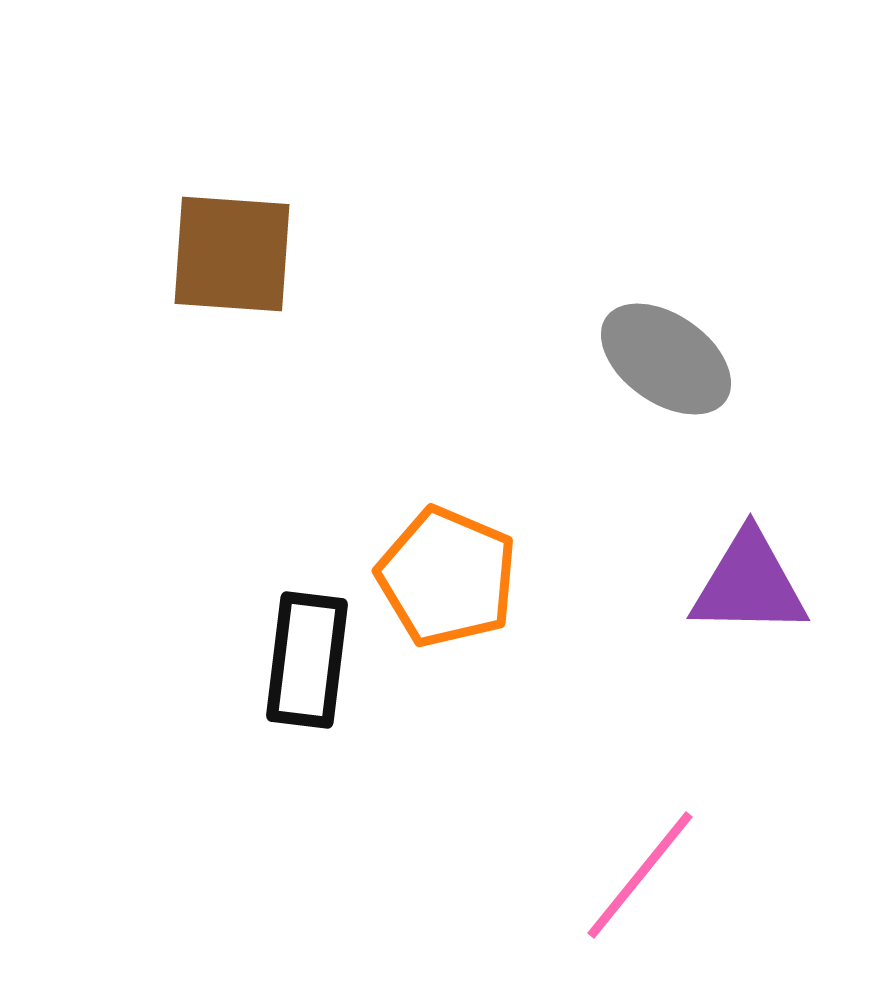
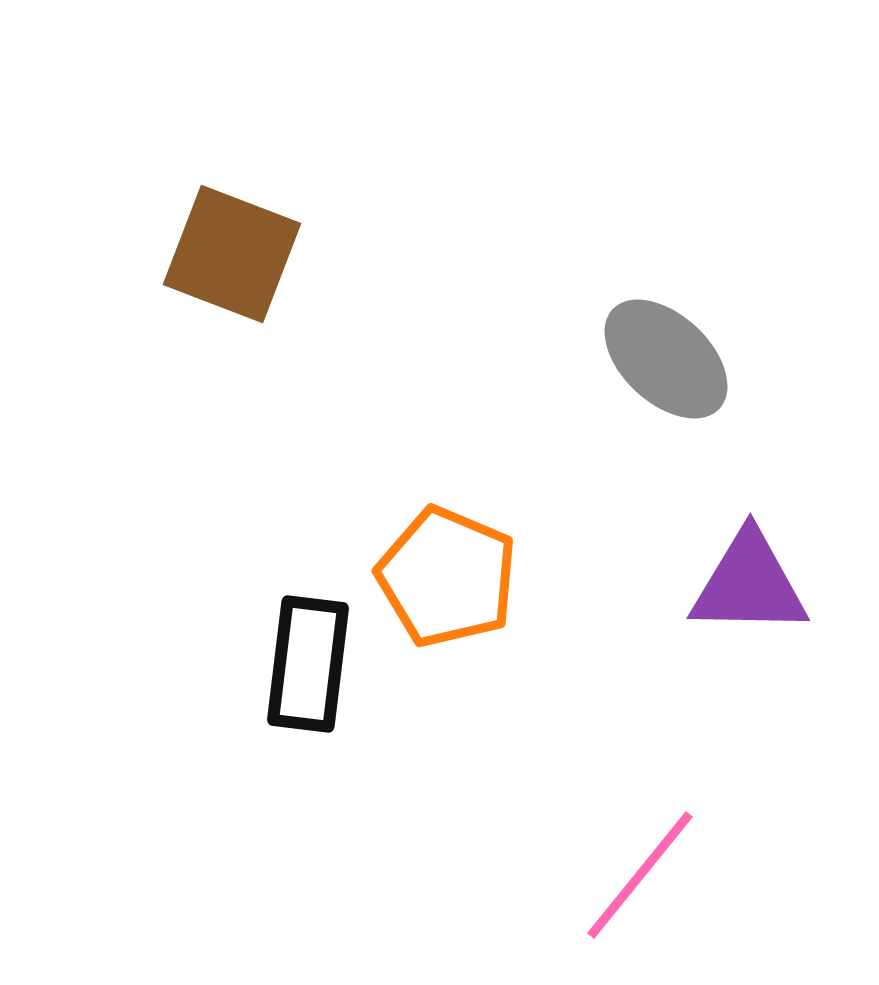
brown square: rotated 17 degrees clockwise
gray ellipse: rotated 8 degrees clockwise
black rectangle: moved 1 px right, 4 px down
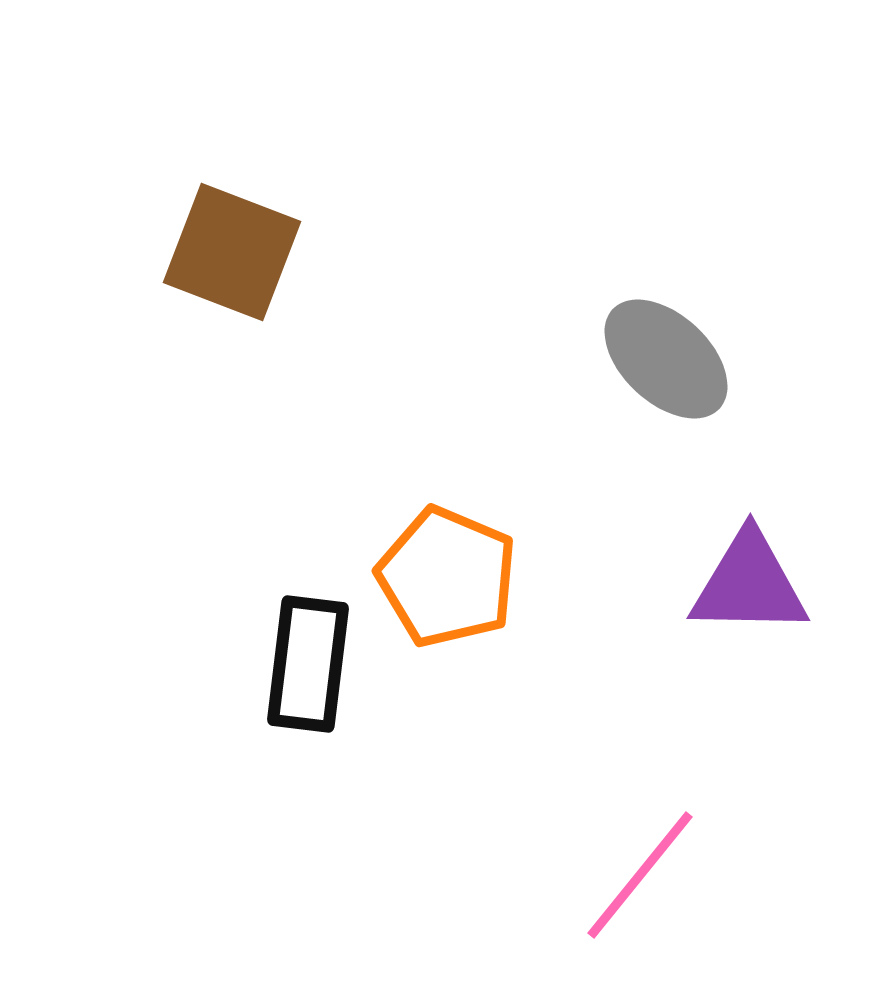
brown square: moved 2 px up
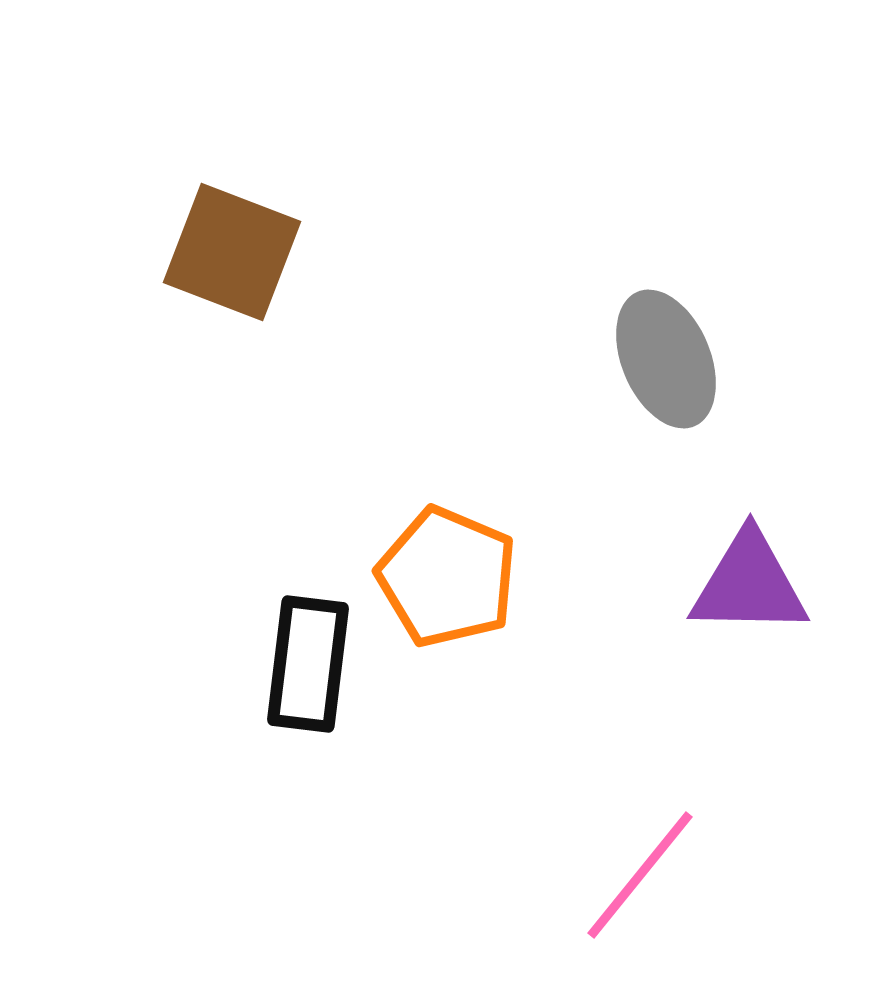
gray ellipse: rotated 24 degrees clockwise
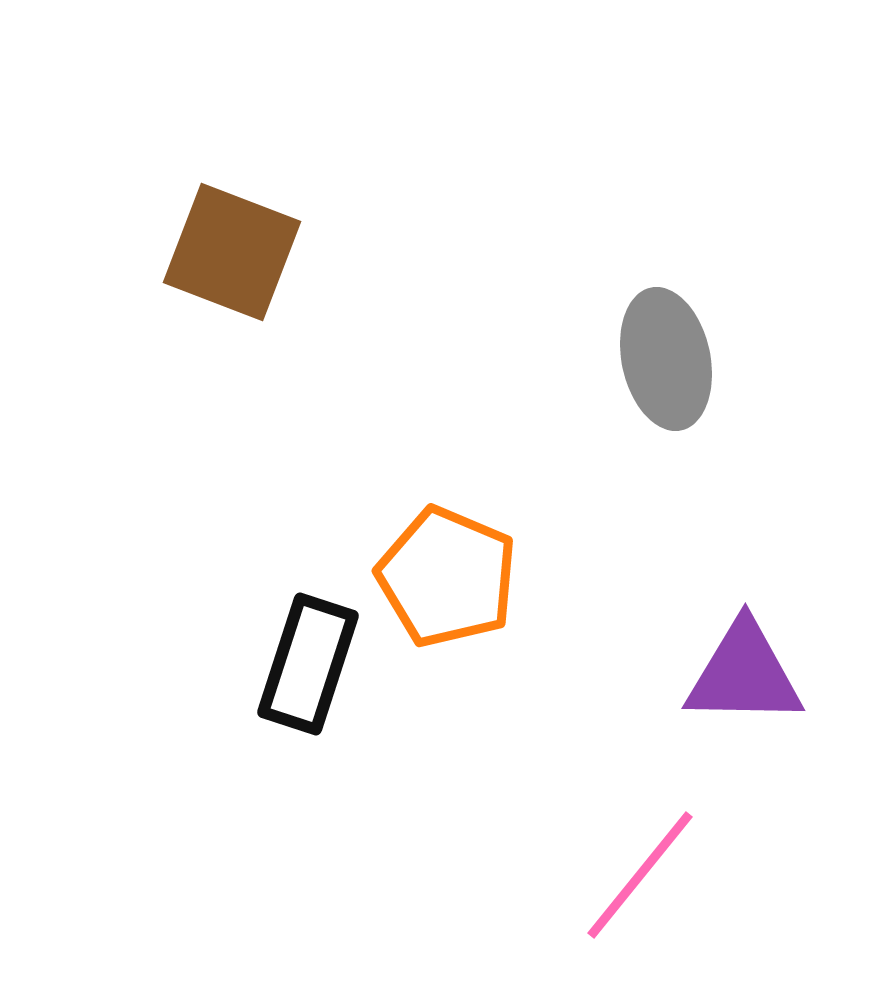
gray ellipse: rotated 11 degrees clockwise
purple triangle: moved 5 px left, 90 px down
black rectangle: rotated 11 degrees clockwise
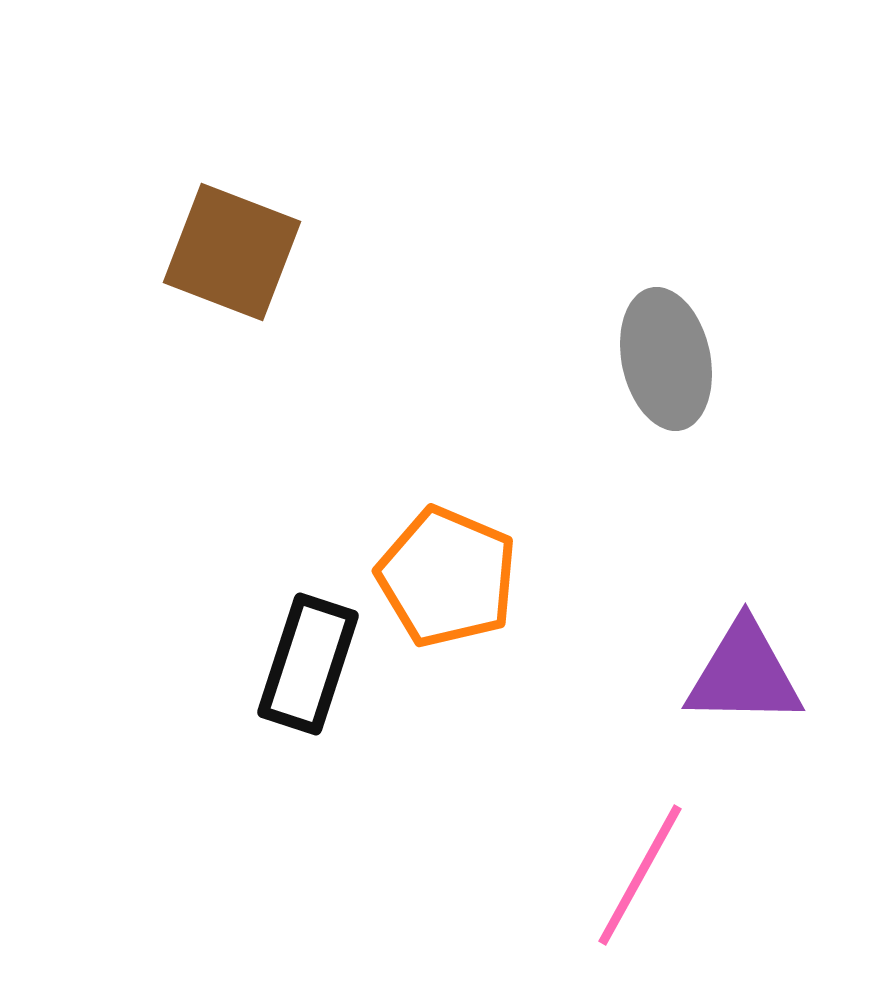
pink line: rotated 10 degrees counterclockwise
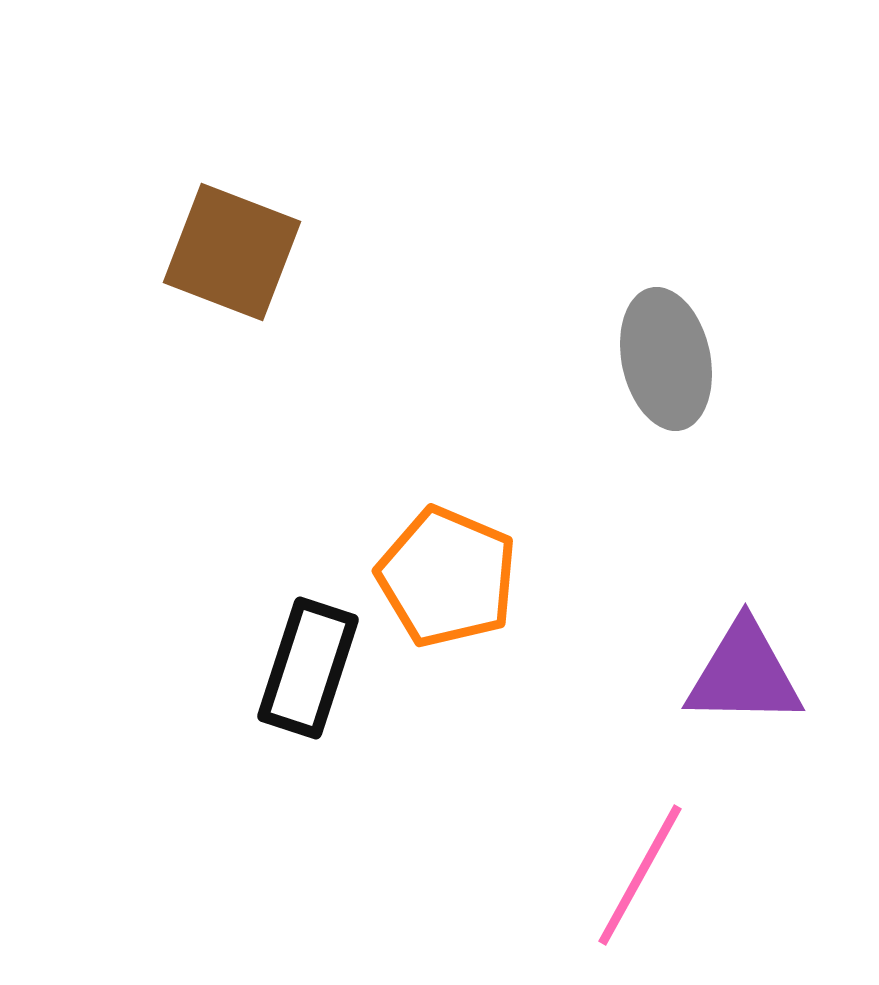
black rectangle: moved 4 px down
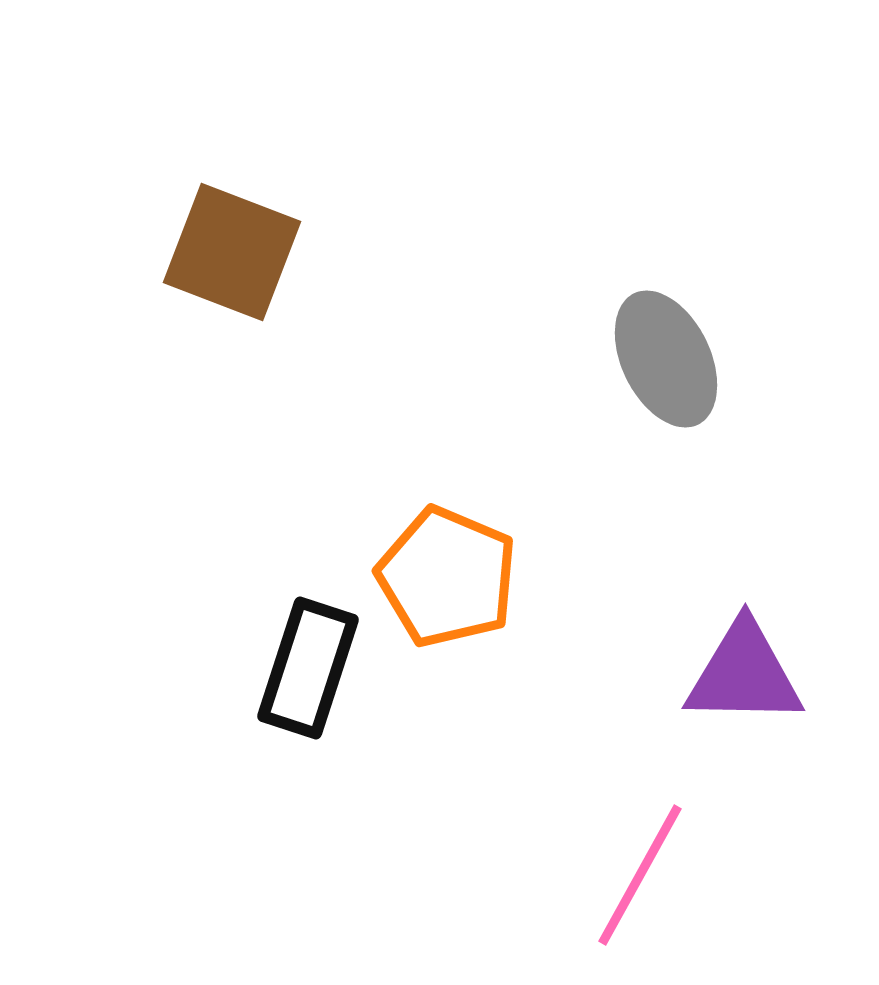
gray ellipse: rotated 14 degrees counterclockwise
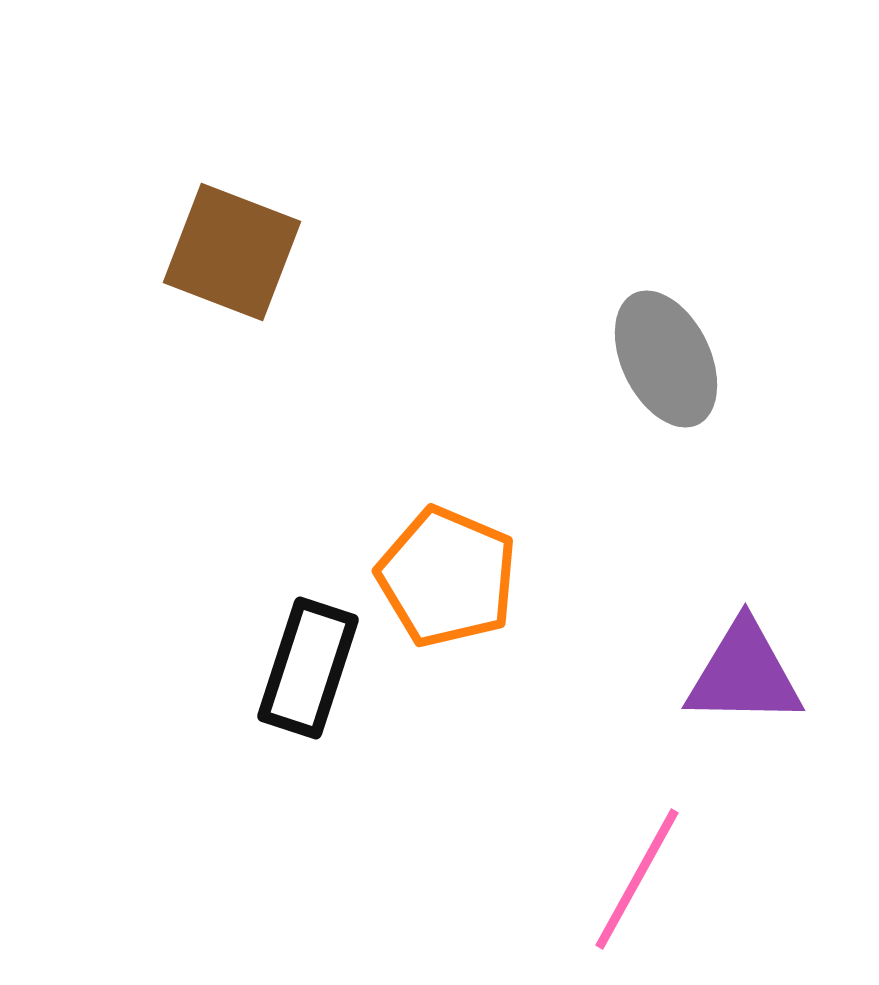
pink line: moved 3 px left, 4 px down
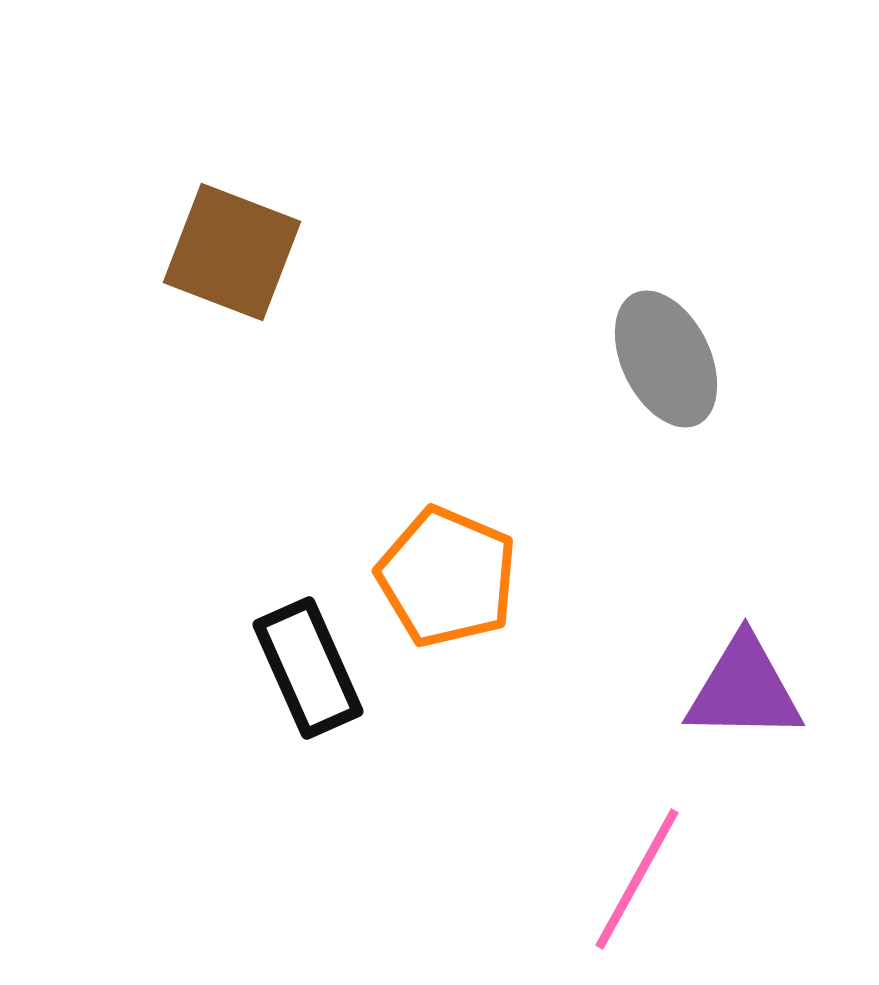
black rectangle: rotated 42 degrees counterclockwise
purple triangle: moved 15 px down
